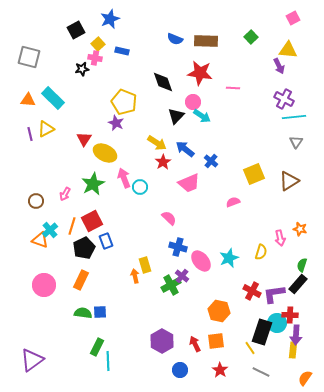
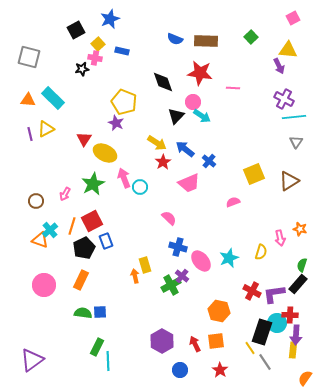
blue cross at (211, 161): moved 2 px left
gray line at (261, 372): moved 4 px right, 10 px up; rotated 30 degrees clockwise
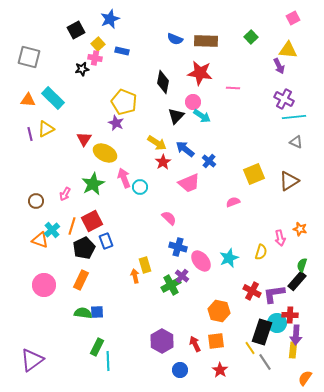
black diamond at (163, 82): rotated 30 degrees clockwise
gray triangle at (296, 142): rotated 40 degrees counterclockwise
cyan cross at (50, 230): moved 2 px right
black rectangle at (298, 284): moved 1 px left, 3 px up
blue square at (100, 312): moved 3 px left
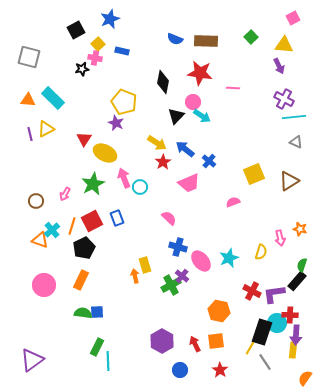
yellow triangle at (288, 50): moved 4 px left, 5 px up
blue rectangle at (106, 241): moved 11 px right, 23 px up
yellow line at (250, 348): rotated 64 degrees clockwise
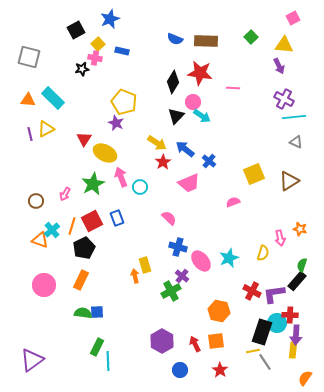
black diamond at (163, 82): moved 10 px right; rotated 20 degrees clockwise
pink arrow at (124, 178): moved 3 px left, 1 px up
yellow semicircle at (261, 252): moved 2 px right, 1 px down
green cross at (171, 285): moved 6 px down
yellow line at (250, 348): moved 3 px right, 3 px down; rotated 48 degrees clockwise
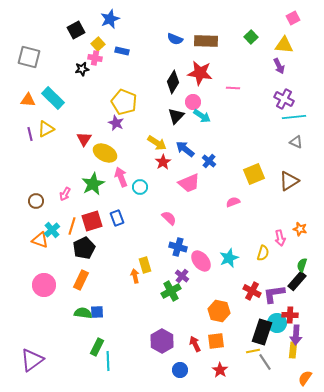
red square at (92, 221): rotated 10 degrees clockwise
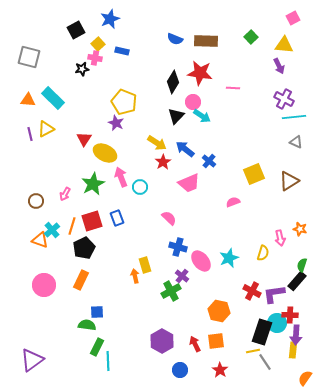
green semicircle at (83, 313): moved 4 px right, 12 px down
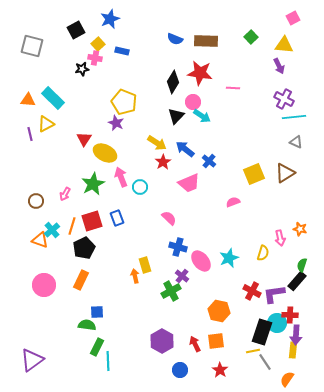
gray square at (29, 57): moved 3 px right, 11 px up
yellow triangle at (46, 129): moved 5 px up
brown triangle at (289, 181): moved 4 px left, 8 px up
orange semicircle at (305, 378): moved 18 px left, 1 px down
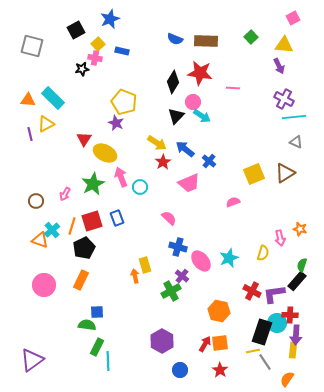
orange square at (216, 341): moved 4 px right, 2 px down
red arrow at (195, 344): moved 10 px right; rotated 56 degrees clockwise
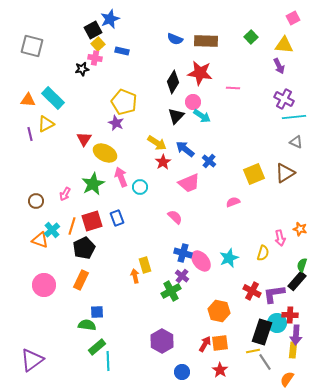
black square at (76, 30): moved 17 px right
pink semicircle at (169, 218): moved 6 px right, 1 px up
blue cross at (178, 247): moved 5 px right, 6 px down
green rectangle at (97, 347): rotated 24 degrees clockwise
blue circle at (180, 370): moved 2 px right, 2 px down
